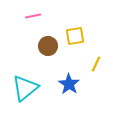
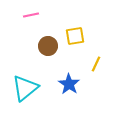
pink line: moved 2 px left, 1 px up
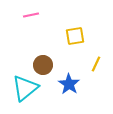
brown circle: moved 5 px left, 19 px down
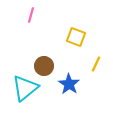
pink line: rotated 63 degrees counterclockwise
yellow square: moved 1 px right, 1 px down; rotated 30 degrees clockwise
brown circle: moved 1 px right, 1 px down
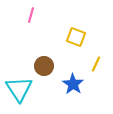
blue star: moved 4 px right
cyan triangle: moved 6 px left, 1 px down; rotated 24 degrees counterclockwise
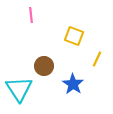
pink line: rotated 21 degrees counterclockwise
yellow square: moved 2 px left, 1 px up
yellow line: moved 1 px right, 5 px up
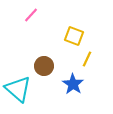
pink line: rotated 49 degrees clockwise
yellow line: moved 10 px left
cyan triangle: moved 1 px left; rotated 16 degrees counterclockwise
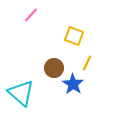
yellow line: moved 4 px down
brown circle: moved 10 px right, 2 px down
cyan triangle: moved 3 px right, 4 px down
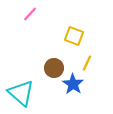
pink line: moved 1 px left, 1 px up
